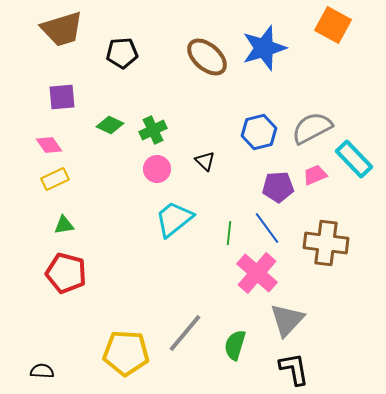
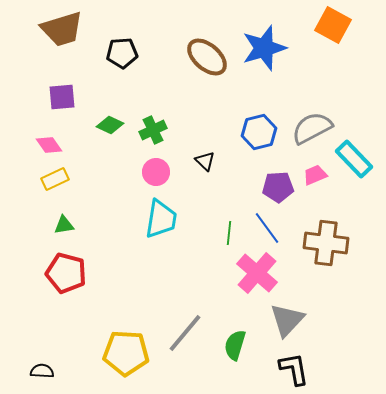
pink circle: moved 1 px left, 3 px down
cyan trapezoid: moved 13 px left; rotated 138 degrees clockwise
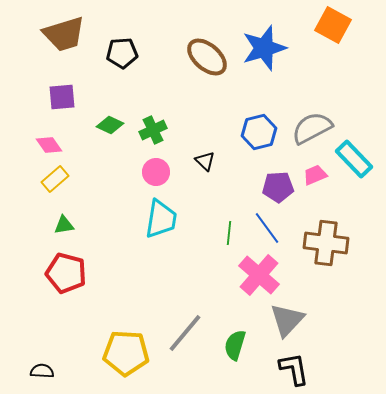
brown trapezoid: moved 2 px right, 5 px down
yellow rectangle: rotated 16 degrees counterclockwise
pink cross: moved 2 px right, 2 px down
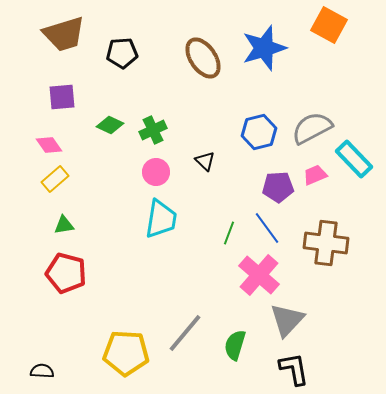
orange square: moved 4 px left
brown ellipse: moved 4 px left, 1 px down; rotated 15 degrees clockwise
green line: rotated 15 degrees clockwise
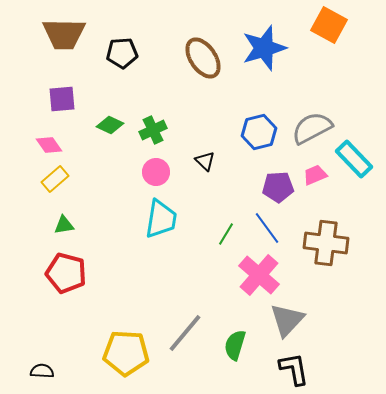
brown trapezoid: rotated 18 degrees clockwise
purple square: moved 2 px down
green line: moved 3 px left, 1 px down; rotated 10 degrees clockwise
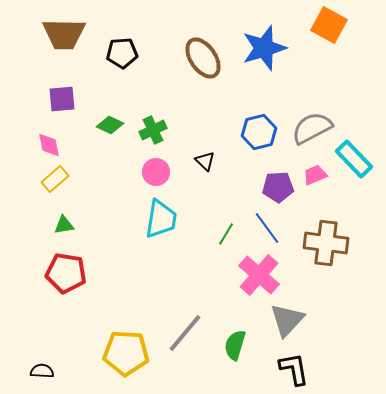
pink diamond: rotated 24 degrees clockwise
red pentagon: rotated 6 degrees counterclockwise
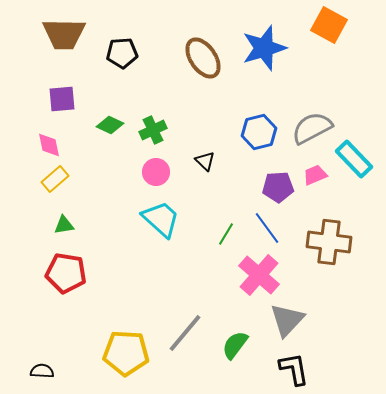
cyan trapezoid: rotated 57 degrees counterclockwise
brown cross: moved 3 px right, 1 px up
green semicircle: rotated 20 degrees clockwise
